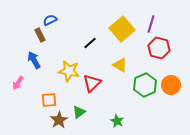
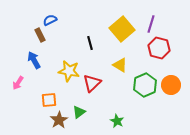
black line: rotated 64 degrees counterclockwise
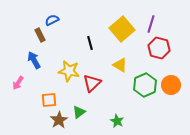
blue semicircle: moved 2 px right
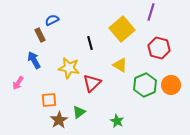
purple line: moved 12 px up
yellow star: moved 3 px up
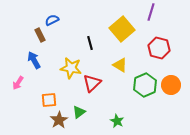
yellow star: moved 2 px right
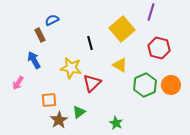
green star: moved 1 px left, 2 px down
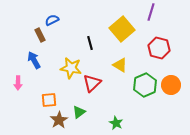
pink arrow: rotated 32 degrees counterclockwise
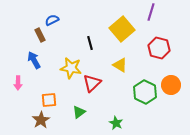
green hexagon: moved 7 px down; rotated 10 degrees counterclockwise
brown star: moved 18 px left
